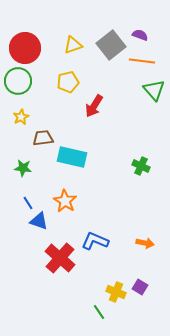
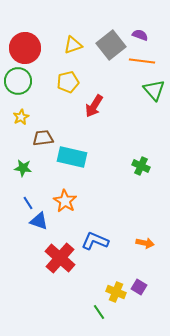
purple square: moved 1 px left
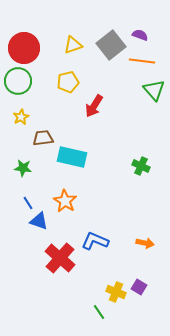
red circle: moved 1 px left
